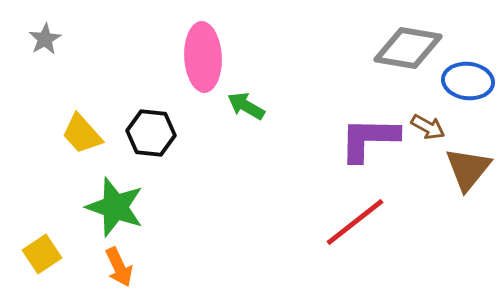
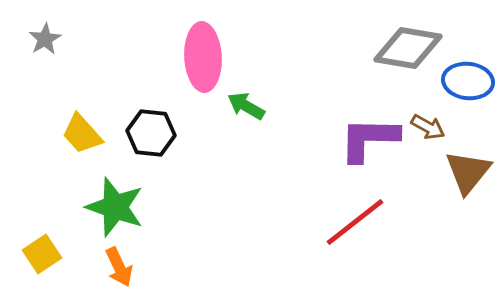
brown triangle: moved 3 px down
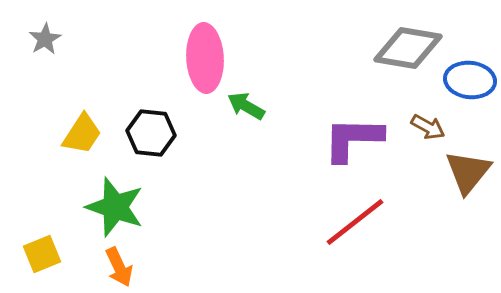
pink ellipse: moved 2 px right, 1 px down
blue ellipse: moved 2 px right, 1 px up
yellow trapezoid: rotated 105 degrees counterclockwise
purple L-shape: moved 16 px left
yellow square: rotated 12 degrees clockwise
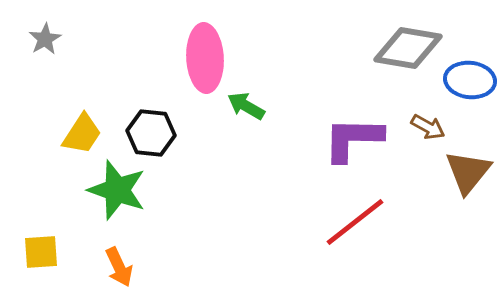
green star: moved 2 px right, 17 px up
yellow square: moved 1 px left, 2 px up; rotated 18 degrees clockwise
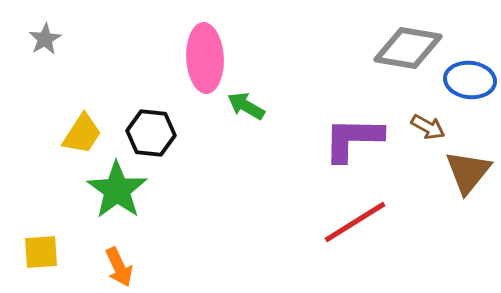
green star: rotated 16 degrees clockwise
red line: rotated 6 degrees clockwise
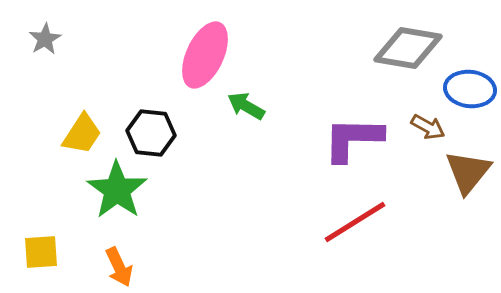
pink ellipse: moved 3 px up; rotated 28 degrees clockwise
blue ellipse: moved 9 px down
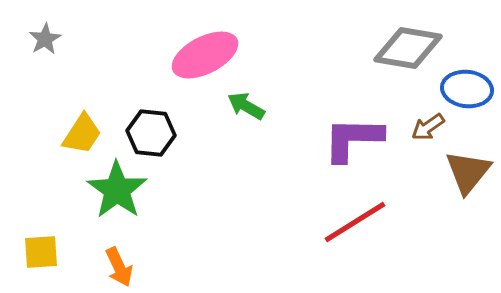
pink ellipse: rotated 38 degrees clockwise
blue ellipse: moved 3 px left
brown arrow: rotated 116 degrees clockwise
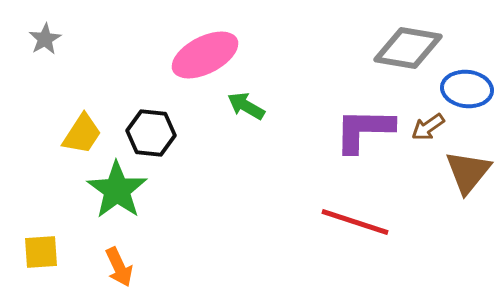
purple L-shape: moved 11 px right, 9 px up
red line: rotated 50 degrees clockwise
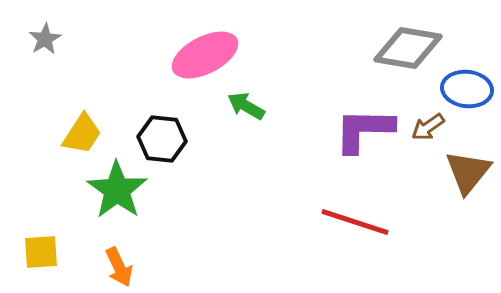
black hexagon: moved 11 px right, 6 px down
